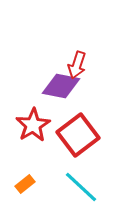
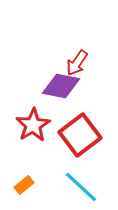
red arrow: moved 2 px up; rotated 16 degrees clockwise
red square: moved 2 px right
orange rectangle: moved 1 px left, 1 px down
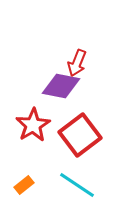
red arrow: rotated 12 degrees counterclockwise
cyan line: moved 4 px left, 2 px up; rotated 9 degrees counterclockwise
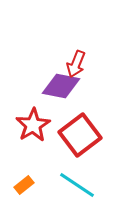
red arrow: moved 1 px left, 1 px down
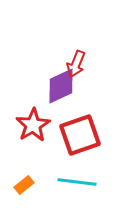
purple diamond: rotated 36 degrees counterclockwise
red square: rotated 18 degrees clockwise
cyan line: moved 3 px up; rotated 27 degrees counterclockwise
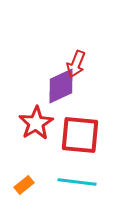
red star: moved 3 px right, 2 px up
red square: rotated 24 degrees clockwise
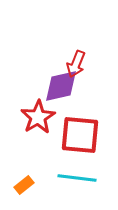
purple diamond: rotated 12 degrees clockwise
red star: moved 2 px right, 6 px up
cyan line: moved 4 px up
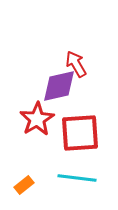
red arrow: rotated 128 degrees clockwise
purple diamond: moved 2 px left
red star: moved 1 px left, 2 px down
red square: moved 2 px up; rotated 9 degrees counterclockwise
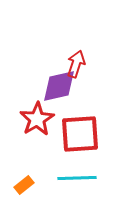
red arrow: rotated 48 degrees clockwise
red square: moved 1 px down
cyan line: rotated 9 degrees counterclockwise
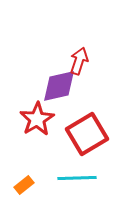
red arrow: moved 3 px right, 3 px up
red square: moved 7 px right; rotated 27 degrees counterclockwise
